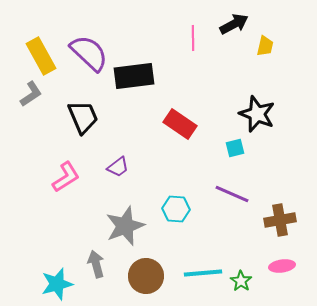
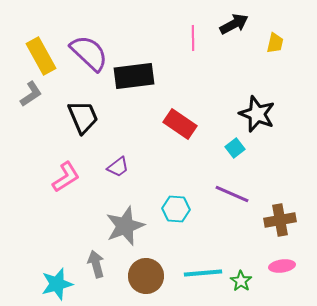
yellow trapezoid: moved 10 px right, 3 px up
cyan square: rotated 24 degrees counterclockwise
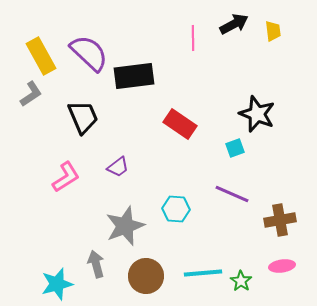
yellow trapezoid: moved 2 px left, 12 px up; rotated 20 degrees counterclockwise
cyan square: rotated 18 degrees clockwise
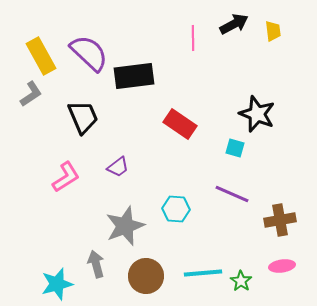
cyan square: rotated 36 degrees clockwise
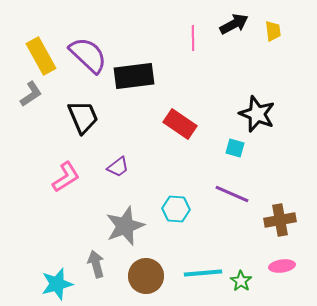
purple semicircle: moved 1 px left, 2 px down
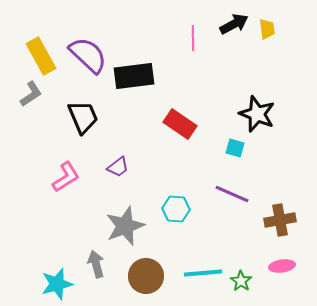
yellow trapezoid: moved 6 px left, 2 px up
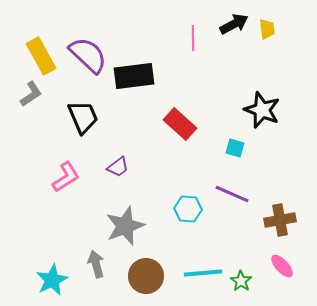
black star: moved 5 px right, 4 px up
red rectangle: rotated 8 degrees clockwise
cyan hexagon: moved 12 px right
pink ellipse: rotated 55 degrees clockwise
cyan star: moved 5 px left, 4 px up; rotated 12 degrees counterclockwise
